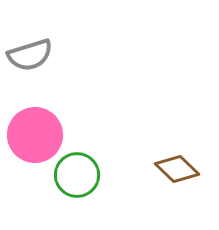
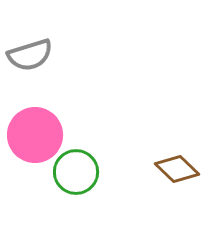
green circle: moved 1 px left, 3 px up
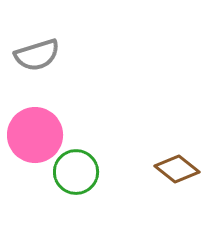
gray semicircle: moved 7 px right
brown diamond: rotated 6 degrees counterclockwise
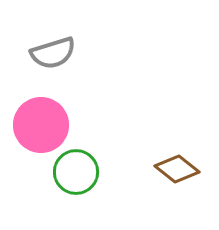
gray semicircle: moved 16 px right, 2 px up
pink circle: moved 6 px right, 10 px up
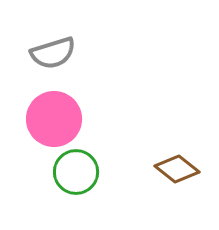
pink circle: moved 13 px right, 6 px up
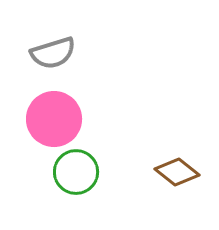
brown diamond: moved 3 px down
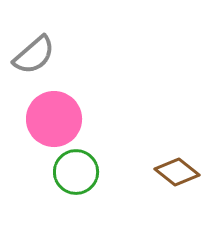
gray semicircle: moved 19 px left, 2 px down; rotated 24 degrees counterclockwise
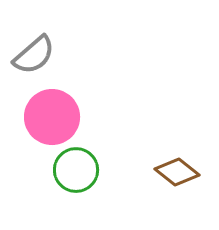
pink circle: moved 2 px left, 2 px up
green circle: moved 2 px up
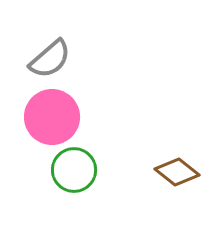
gray semicircle: moved 16 px right, 4 px down
green circle: moved 2 px left
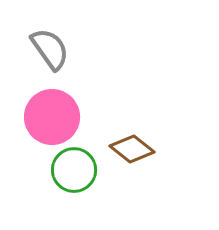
gray semicircle: moved 10 px up; rotated 84 degrees counterclockwise
brown diamond: moved 45 px left, 23 px up
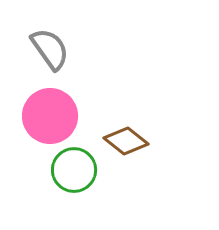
pink circle: moved 2 px left, 1 px up
brown diamond: moved 6 px left, 8 px up
